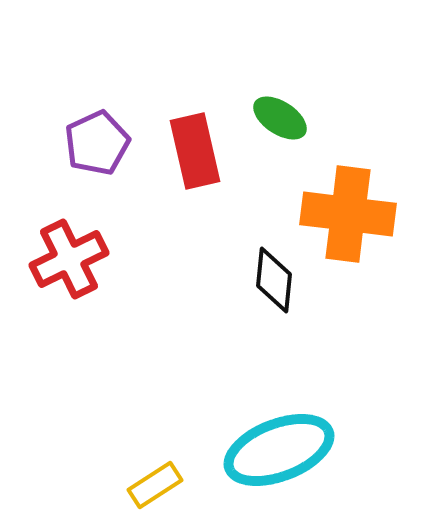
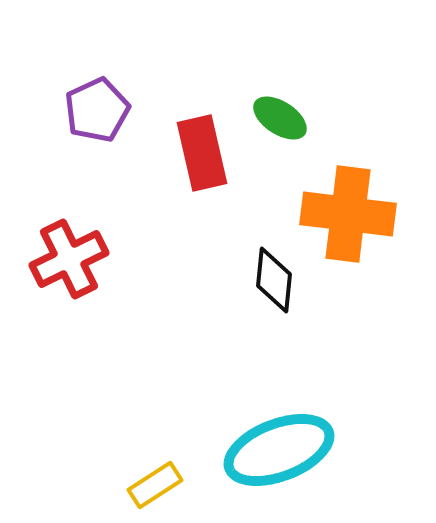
purple pentagon: moved 33 px up
red rectangle: moved 7 px right, 2 px down
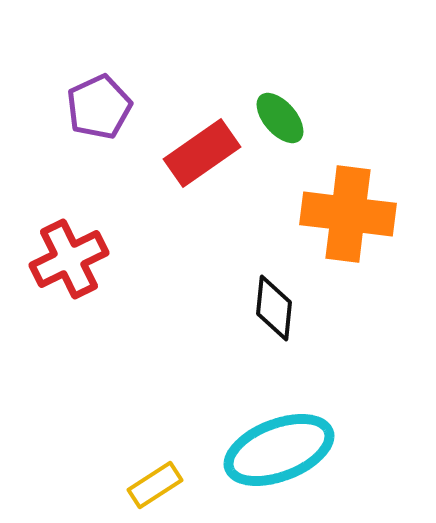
purple pentagon: moved 2 px right, 3 px up
green ellipse: rotated 16 degrees clockwise
red rectangle: rotated 68 degrees clockwise
black diamond: moved 28 px down
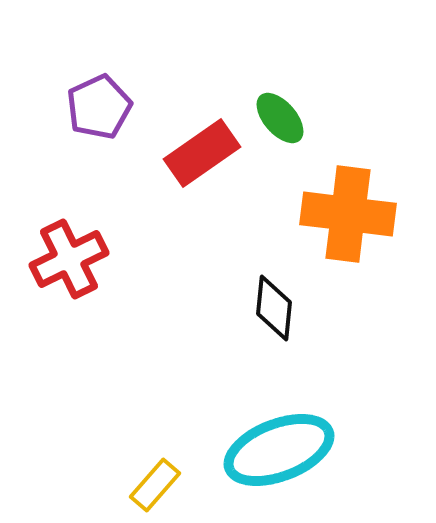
yellow rectangle: rotated 16 degrees counterclockwise
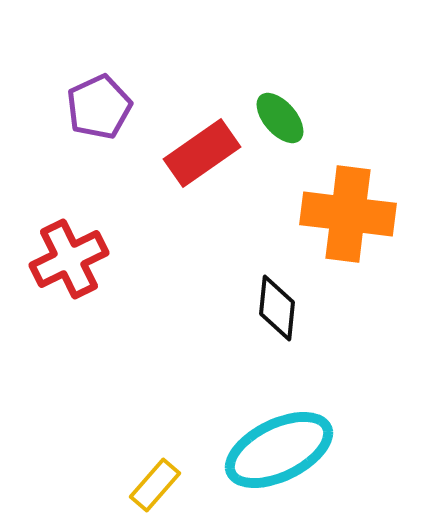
black diamond: moved 3 px right
cyan ellipse: rotated 5 degrees counterclockwise
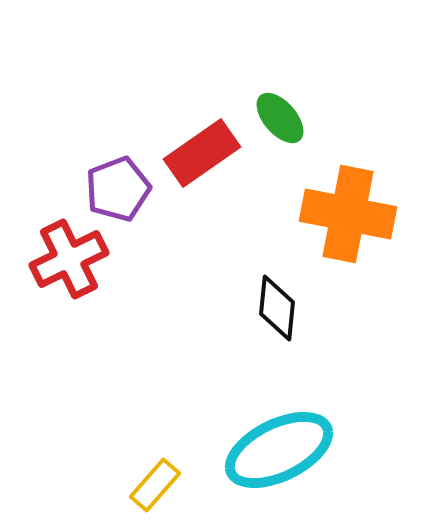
purple pentagon: moved 19 px right, 82 px down; rotated 4 degrees clockwise
orange cross: rotated 4 degrees clockwise
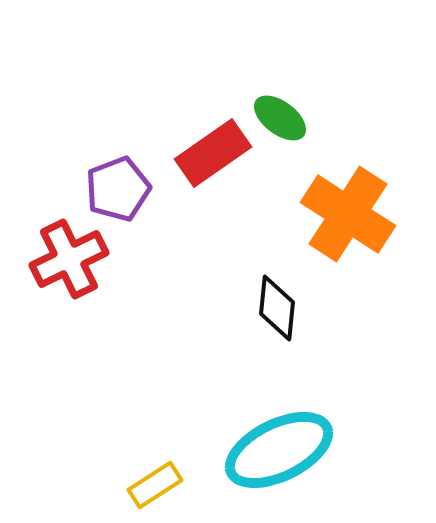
green ellipse: rotated 12 degrees counterclockwise
red rectangle: moved 11 px right
orange cross: rotated 22 degrees clockwise
yellow rectangle: rotated 16 degrees clockwise
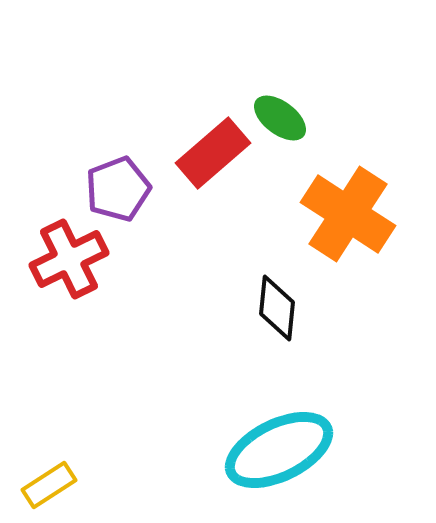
red rectangle: rotated 6 degrees counterclockwise
yellow rectangle: moved 106 px left
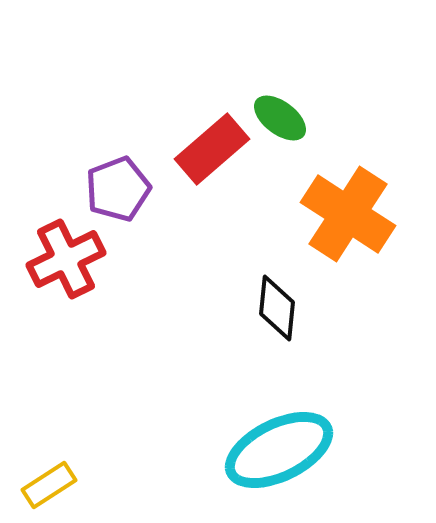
red rectangle: moved 1 px left, 4 px up
red cross: moved 3 px left
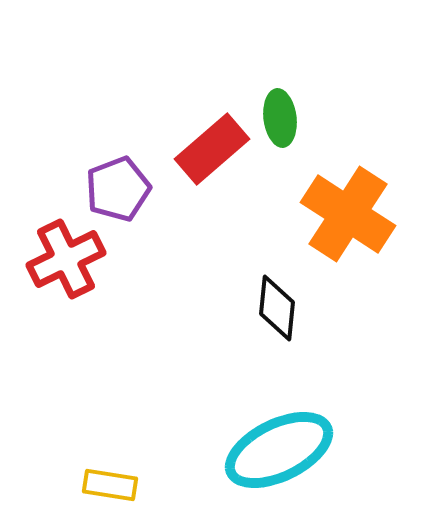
green ellipse: rotated 46 degrees clockwise
yellow rectangle: moved 61 px right; rotated 42 degrees clockwise
